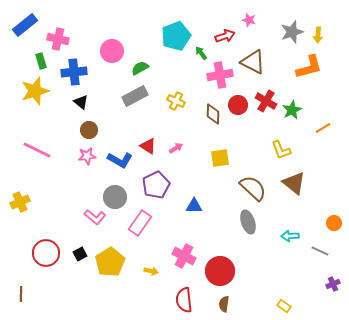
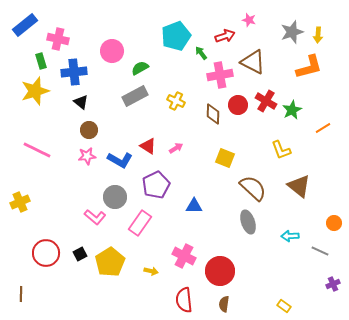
yellow square at (220, 158): moved 5 px right; rotated 30 degrees clockwise
brown triangle at (294, 183): moved 5 px right, 3 px down
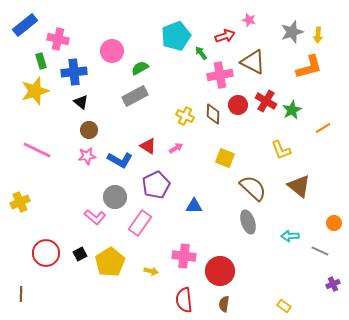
yellow cross at (176, 101): moved 9 px right, 15 px down
pink cross at (184, 256): rotated 20 degrees counterclockwise
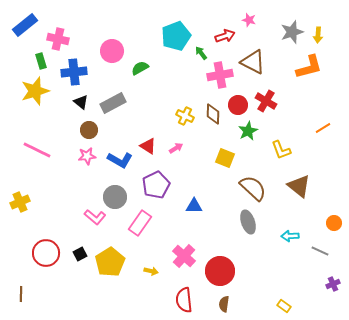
gray rectangle at (135, 96): moved 22 px left, 7 px down
green star at (292, 110): moved 44 px left, 21 px down
pink cross at (184, 256): rotated 35 degrees clockwise
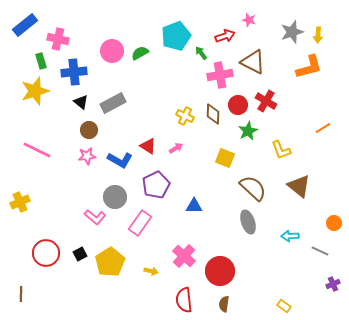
green semicircle at (140, 68): moved 15 px up
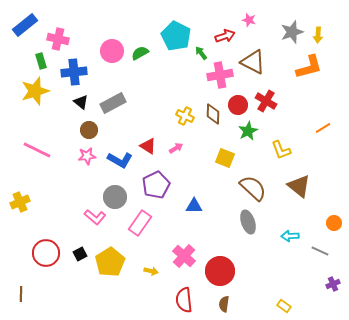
cyan pentagon at (176, 36): rotated 24 degrees counterclockwise
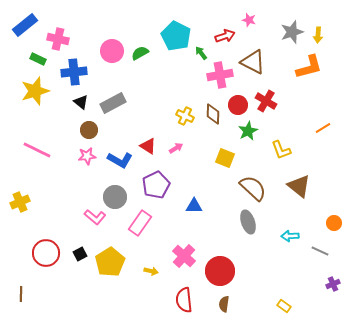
green rectangle at (41, 61): moved 3 px left, 2 px up; rotated 49 degrees counterclockwise
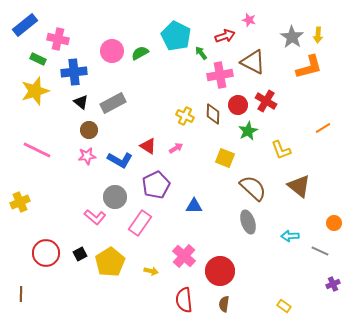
gray star at (292, 32): moved 5 px down; rotated 20 degrees counterclockwise
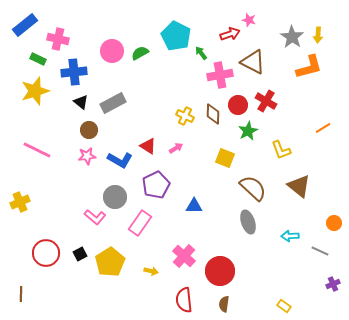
red arrow at (225, 36): moved 5 px right, 2 px up
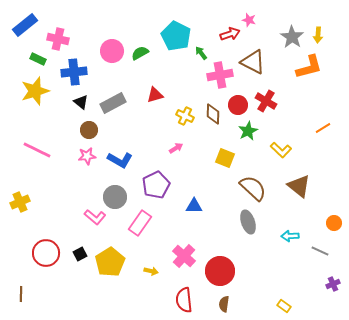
red triangle at (148, 146): moved 7 px right, 51 px up; rotated 48 degrees counterclockwise
yellow L-shape at (281, 150): rotated 25 degrees counterclockwise
